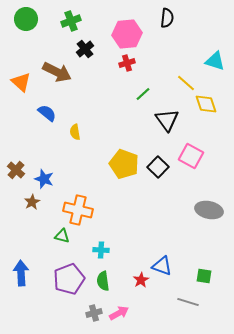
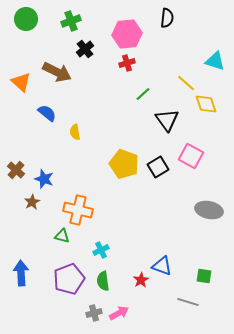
black square: rotated 15 degrees clockwise
cyan cross: rotated 28 degrees counterclockwise
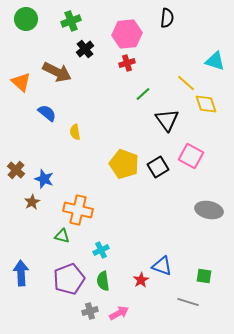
gray cross: moved 4 px left, 2 px up
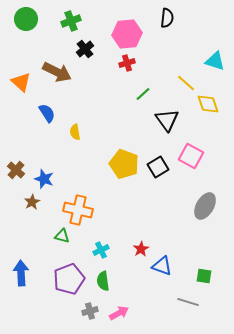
yellow diamond: moved 2 px right
blue semicircle: rotated 18 degrees clockwise
gray ellipse: moved 4 px left, 4 px up; rotated 72 degrees counterclockwise
red star: moved 31 px up
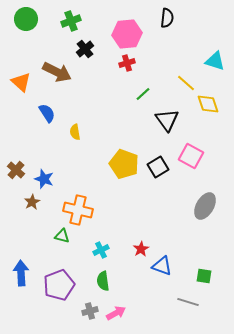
purple pentagon: moved 10 px left, 6 px down
pink arrow: moved 3 px left
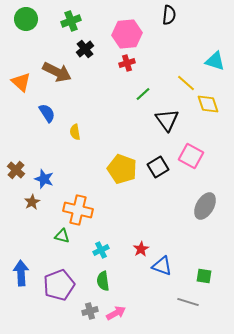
black semicircle: moved 2 px right, 3 px up
yellow pentagon: moved 2 px left, 5 px down
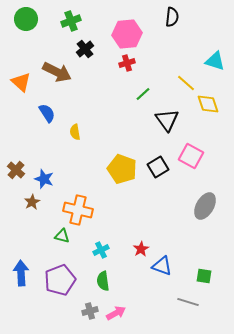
black semicircle: moved 3 px right, 2 px down
purple pentagon: moved 1 px right, 5 px up
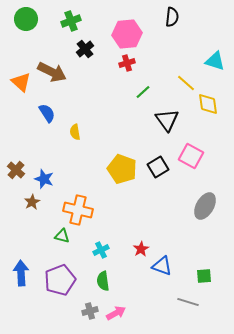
brown arrow: moved 5 px left
green line: moved 2 px up
yellow diamond: rotated 10 degrees clockwise
green square: rotated 14 degrees counterclockwise
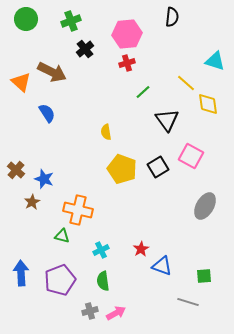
yellow semicircle: moved 31 px right
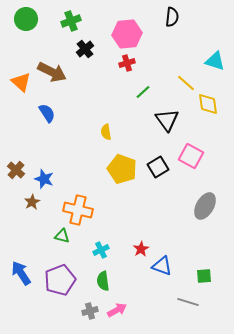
blue arrow: rotated 30 degrees counterclockwise
pink arrow: moved 1 px right, 3 px up
